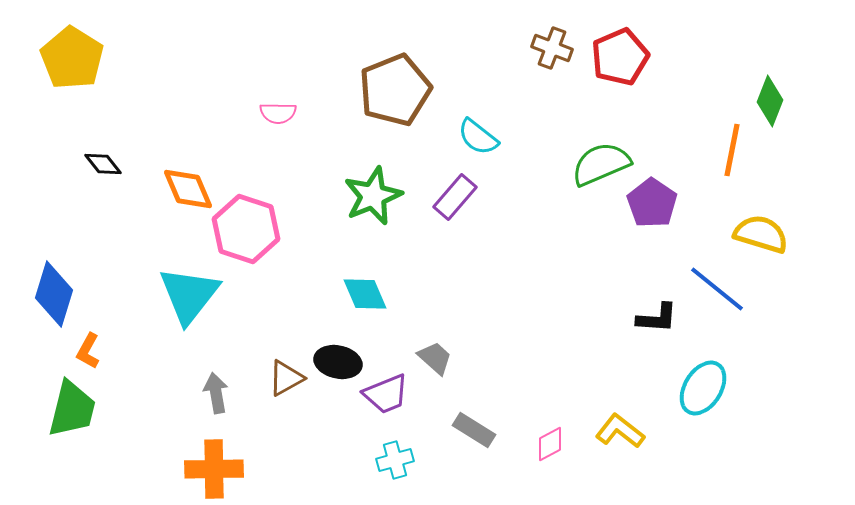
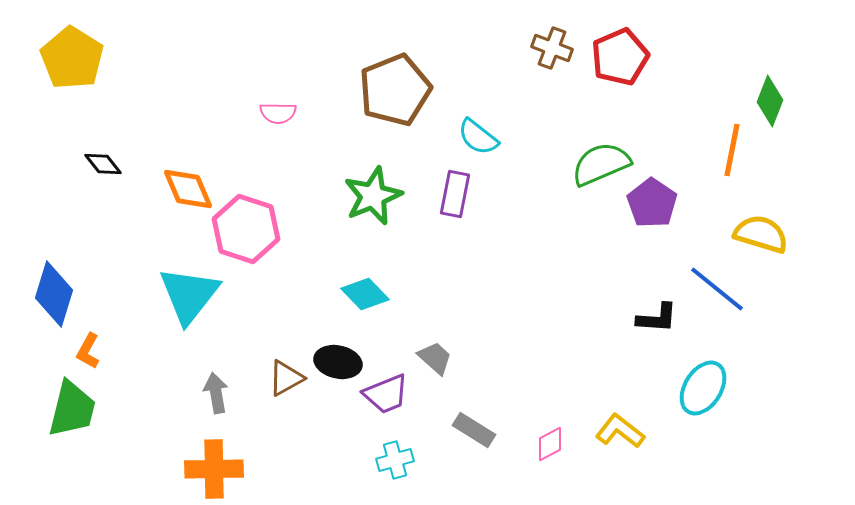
purple rectangle: moved 3 px up; rotated 30 degrees counterclockwise
cyan diamond: rotated 21 degrees counterclockwise
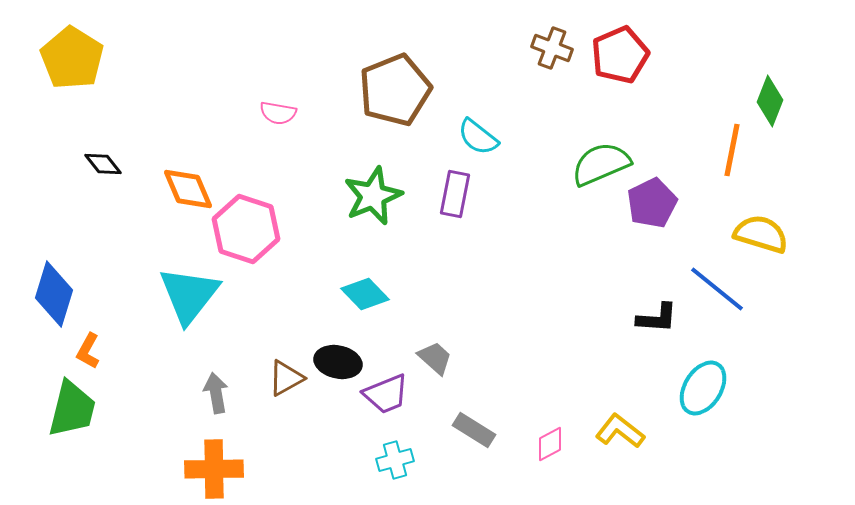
red pentagon: moved 2 px up
pink semicircle: rotated 9 degrees clockwise
purple pentagon: rotated 12 degrees clockwise
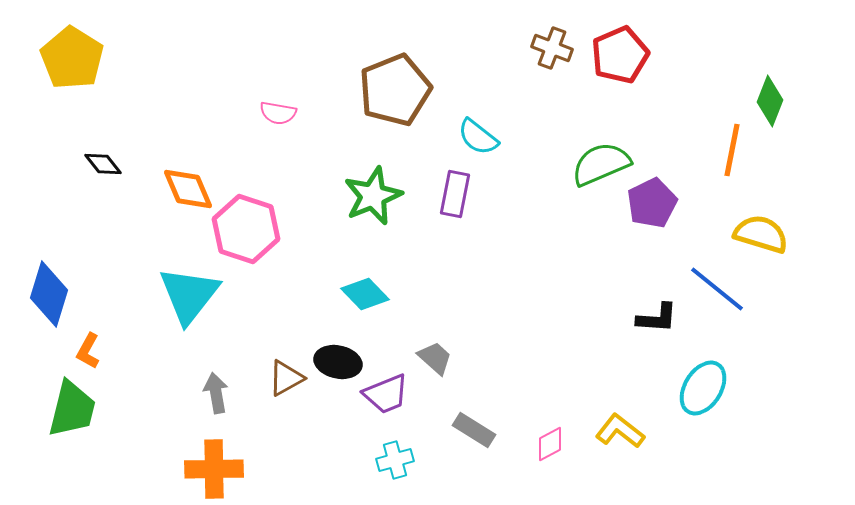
blue diamond: moved 5 px left
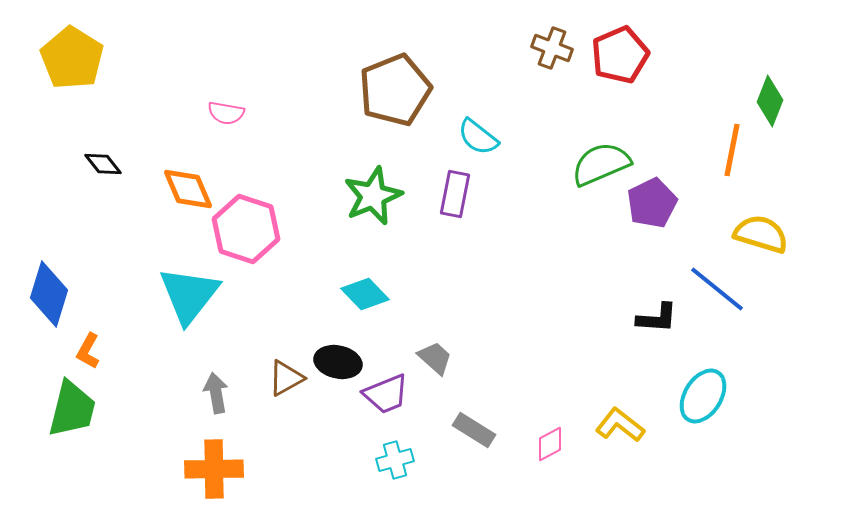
pink semicircle: moved 52 px left
cyan ellipse: moved 8 px down
yellow L-shape: moved 6 px up
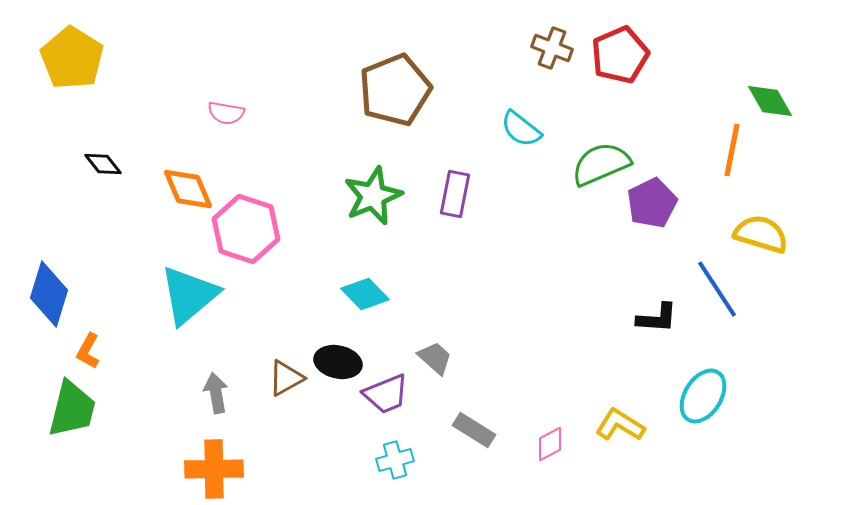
green diamond: rotated 51 degrees counterclockwise
cyan semicircle: moved 43 px right, 8 px up
blue line: rotated 18 degrees clockwise
cyan triangle: rotated 12 degrees clockwise
yellow L-shape: rotated 6 degrees counterclockwise
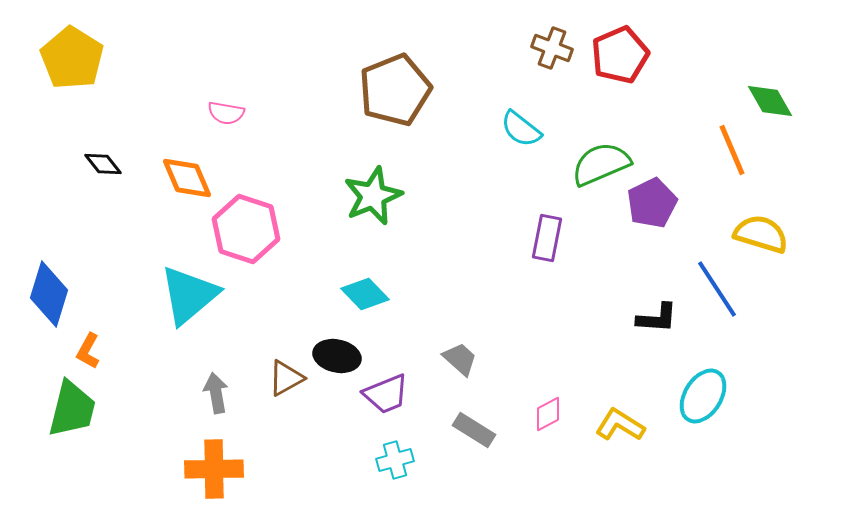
orange line: rotated 34 degrees counterclockwise
orange diamond: moved 1 px left, 11 px up
purple rectangle: moved 92 px right, 44 px down
gray trapezoid: moved 25 px right, 1 px down
black ellipse: moved 1 px left, 6 px up
pink diamond: moved 2 px left, 30 px up
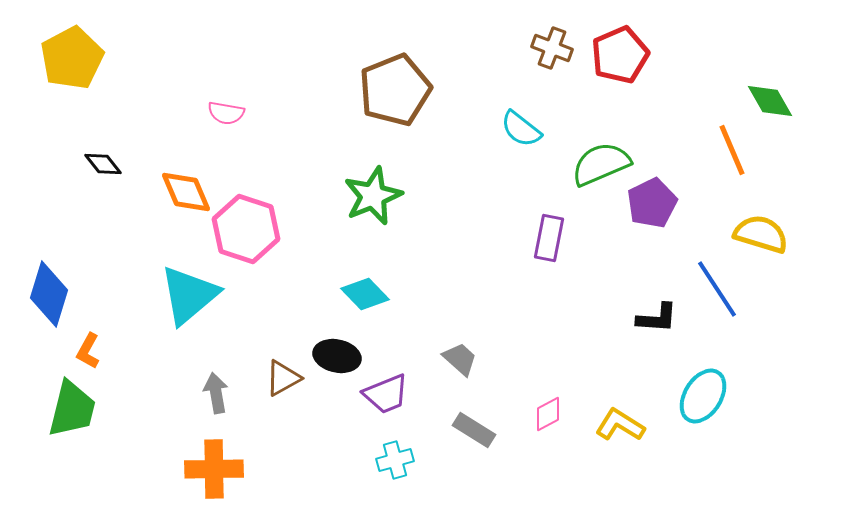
yellow pentagon: rotated 12 degrees clockwise
orange diamond: moved 1 px left, 14 px down
purple rectangle: moved 2 px right
brown triangle: moved 3 px left
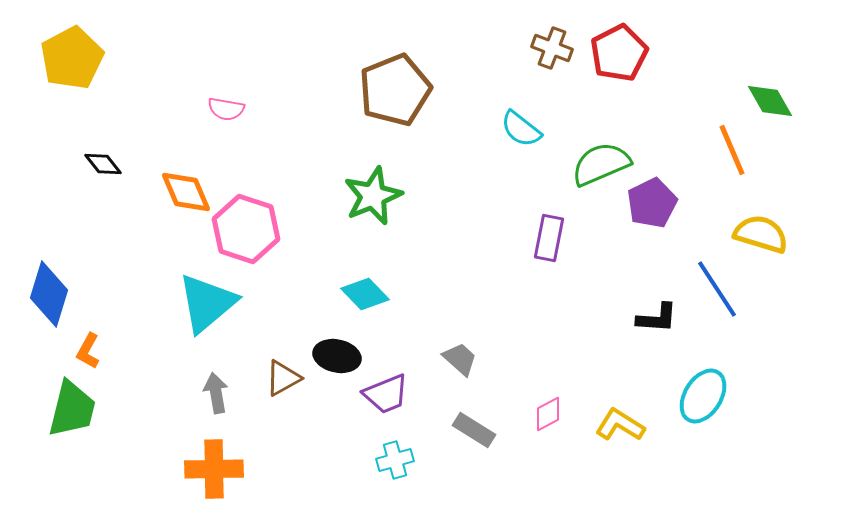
red pentagon: moved 1 px left, 2 px up; rotated 4 degrees counterclockwise
pink semicircle: moved 4 px up
cyan triangle: moved 18 px right, 8 px down
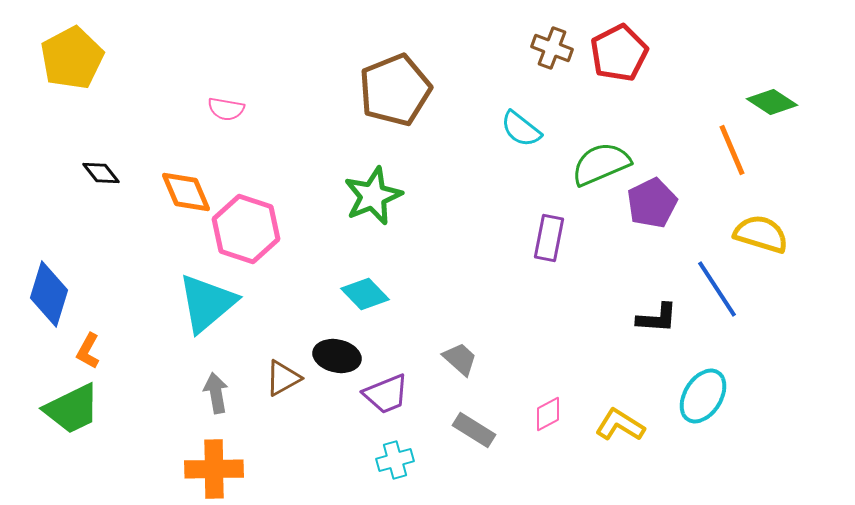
green diamond: moved 2 px right, 1 px down; rotated 27 degrees counterclockwise
black diamond: moved 2 px left, 9 px down
green trapezoid: rotated 50 degrees clockwise
